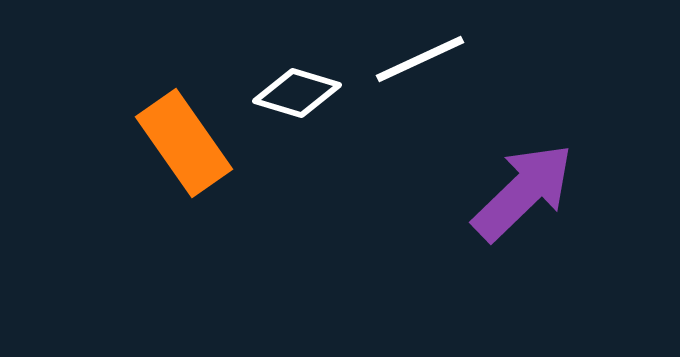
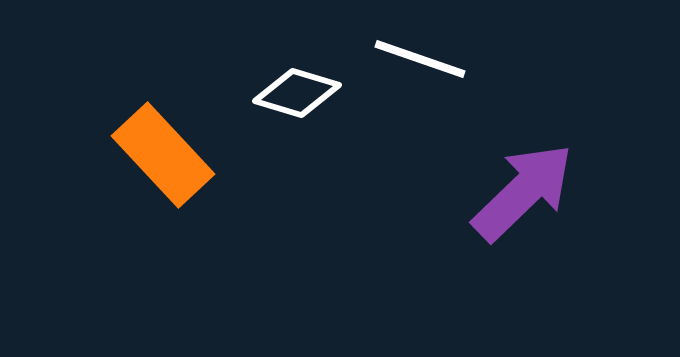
white line: rotated 44 degrees clockwise
orange rectangle: moved 21 px left, 12 px down; rotated 8 degrees counterclockwise
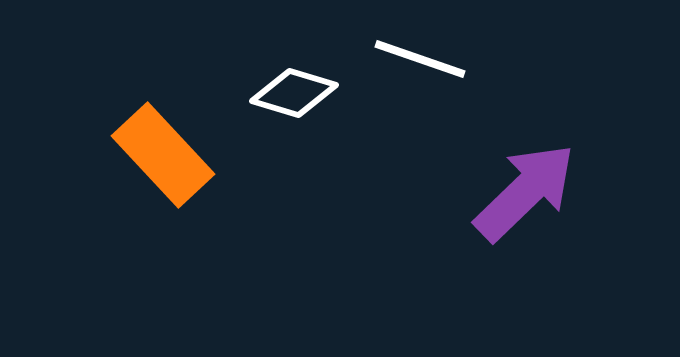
white diamond: moved 3 px left
purple arrow: moved 2 px right
